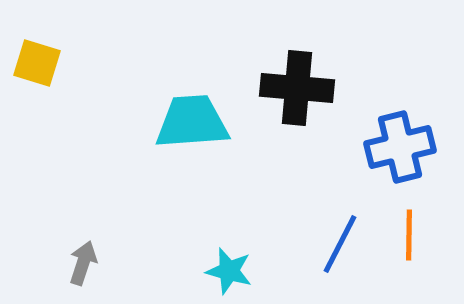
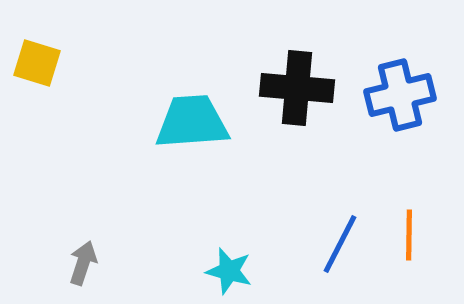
blue cross: moved 52 px up
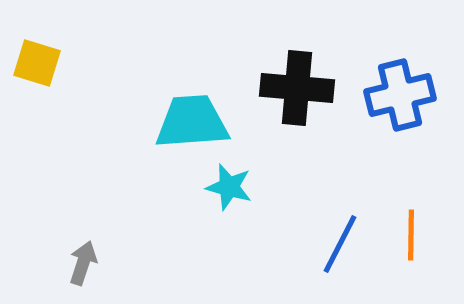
orange line: moved 2 px right
cyan star: moved 84 px up
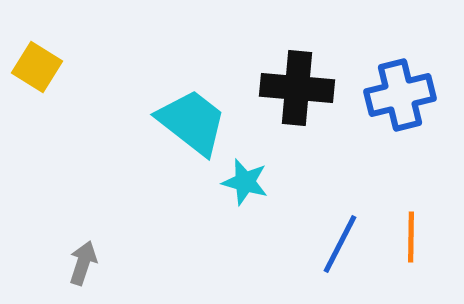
yellow square: moved 4 px down; rotated 15 degrees clockwise
cyan trapezoid: rotated 42 degrees clockwise
cyan star: moved 16 px right, 5 px up
orange line: moved 2 px down
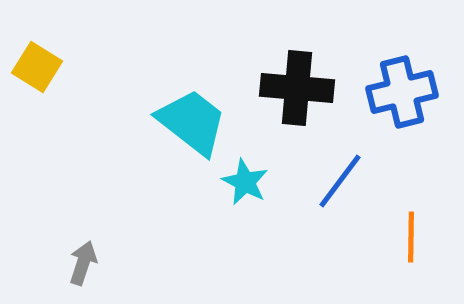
blue cross: moved 2 px right, 3 px up
cyan star: rotated 12 degrees clockwise
blue line: moved 63 px up; rotated 10 degrees clockwise
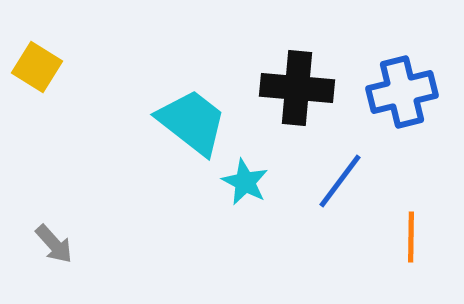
gray arrow: moved 29 px left, 19 px up; rotated 120 degrees clockwise
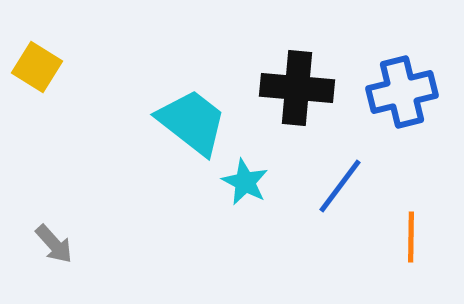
blue line: moved 5 px down
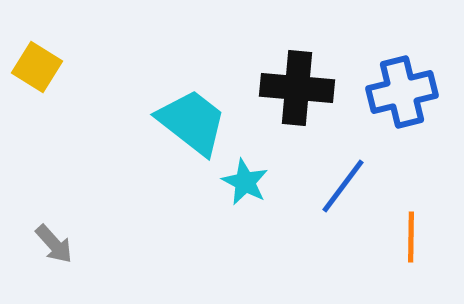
blue line: moved 3 px right
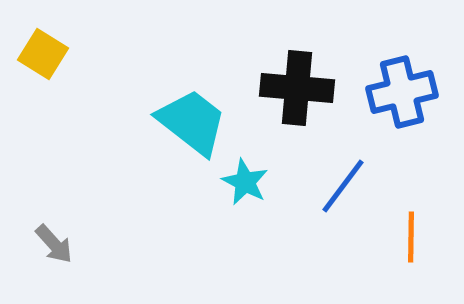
yellow square: moved 6 px right, 13 px up
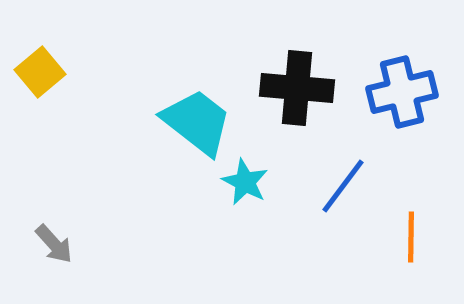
yellow square: moved 3 px left, 18 px down; rotated 18 degrees clockwise
cyan trapezoid: moved 5 px right
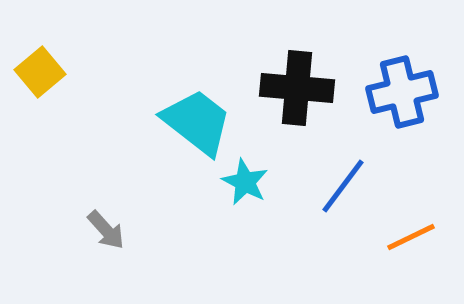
orange line: rotated 63 degrees clockwise
gray arrow: moved 52 px right, 14 px up
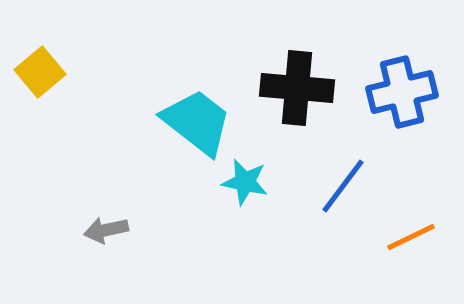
cyan star: rotated 15 degrees counterclockwise
gray arrow: rotated 120 degrees clockwise
